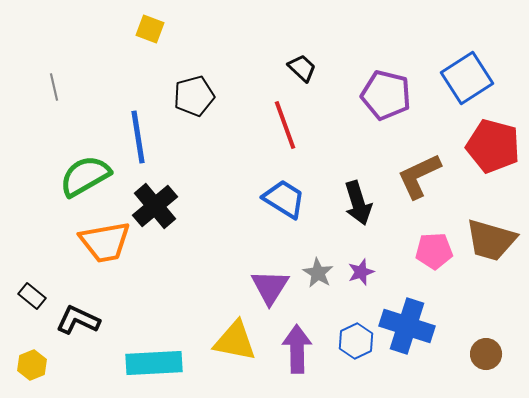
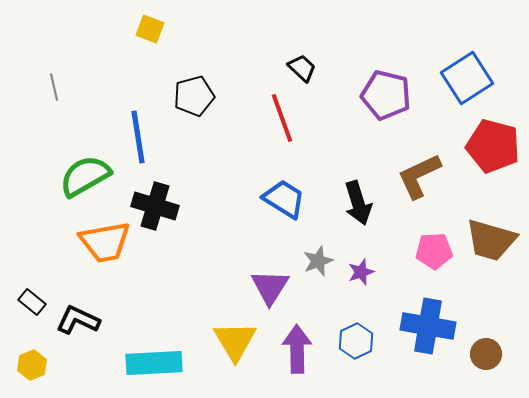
red line: moved 3 px left, 7 px up
black cross: rotated 33 degrees counterclockwise
gray star: moved 12 px up; rotated 20 degrees clockwise
black rectangle: moved 6 px down
blue cross: moved 21 px right; rotated 8 degrees counterclockwise
yellow triangle: rotated 48 degrees clockwise
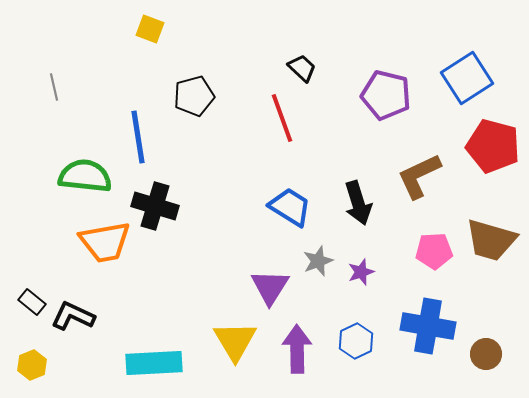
green semicircle: rotated 36 degrees clockwise
blue trapezoid: moved 6 px right, 8 px down
black L-shape: moved 5 px left, 4 px up
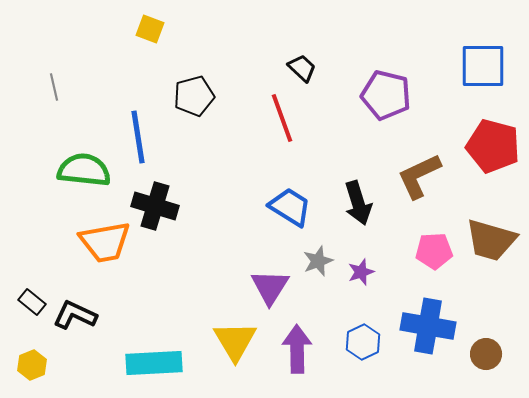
blue square: moved 16 px right, 12 px up; rotated 33 degrees clockwise
green semicircle: moved 1 px left, 6 px up
black L-shape: moved 2 px right, 1 px up
blue hexagon: moved 7 px right, 1 px down
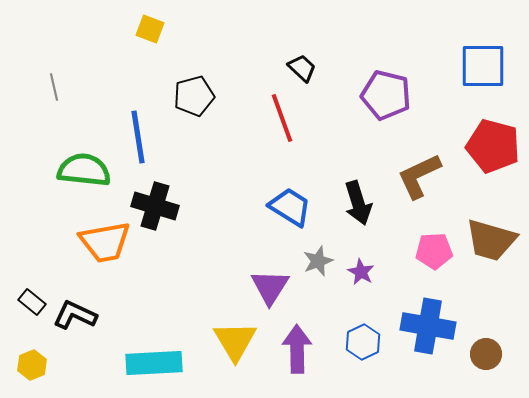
purple star: rotated 24 degrees counterclockwise
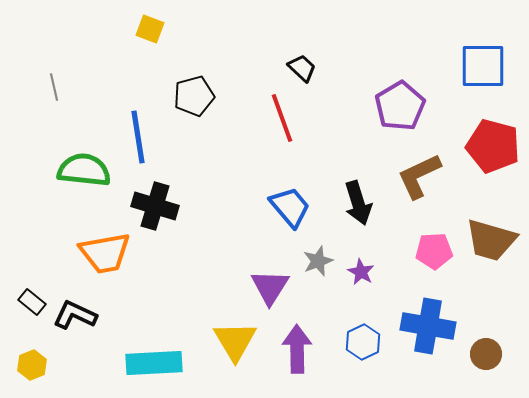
purple pentagon: moved 14 px right, 11 px down; rotated 27 degrees clockwise
blue trapezoid: rotated 18 degrees clockwise
orange trapezoid: moved 11 px down
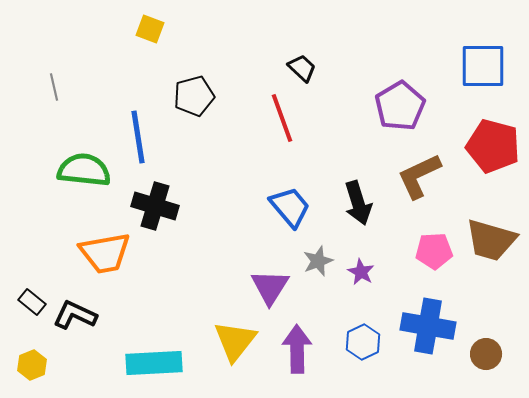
yellow triangle: rotated 9 degrees clockwise
